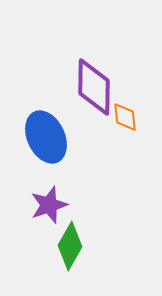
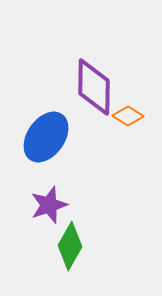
orange diamond: moved 3 px right, 1 px up; rotated 52 degrees counterclockwise
blue ellipse: rotated 60 degrees clockwise
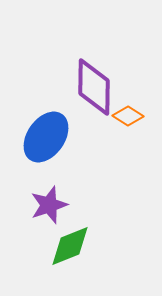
green diamond: rotated 39 degrees clockwise
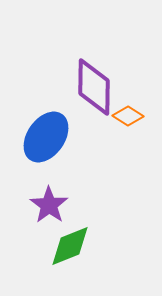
purple star: rotated 18 degrees counterclockwise
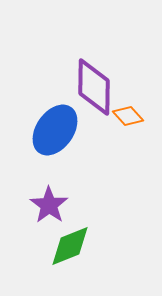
orange diamond: rotated 16 degrees clockwise
blue ellipse: moved 9 px right, 7 px up
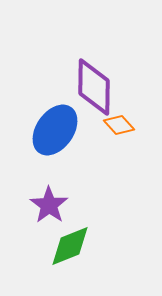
orange diamond: moved 9 px left, 9 px down
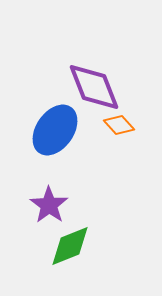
purple diamond: rotated 22 degrees counterclockwise
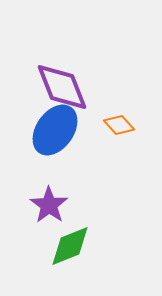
purple diamond: moved 32 px left
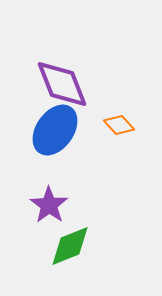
purple diamond: moved 3 px up
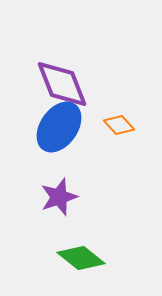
blue ellipse: moved 4 px right, 3 px up
purple star: moved 10 px right, 8 px up; rotated 18 degrees clockwise
green diamond: moved 11 px right, 12 px down; rotated 60 degrees clockwise
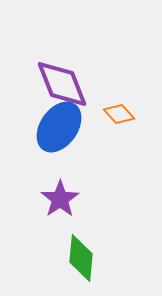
orange diamond: moved 11 px up
purple star: moved 1 px right, 2 px down; rotated 15 degrees counterclockwise
green diamond: rotated 57 degrees clockwise
